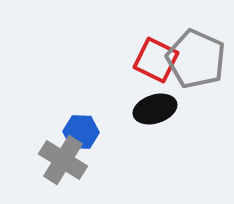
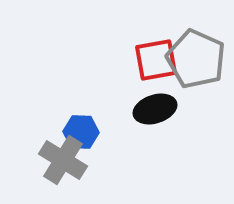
red square: rotated 36 degrees counterclockwise
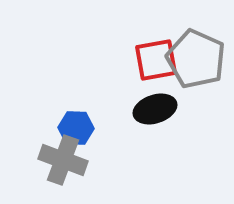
blue hexagon: moved 5 px left, 4 px up
gray cross: rotated 12 degrees counterclockwise
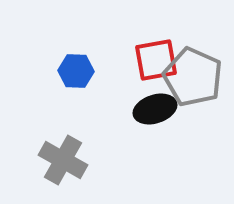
gray pentagon: moved 3 px left, 18 px down
blue hexagon: moved 57 px up
gray cross: rotated 9 degrees clockwise
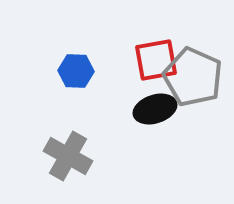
gray cross: moved 5 px right, 4 px up
